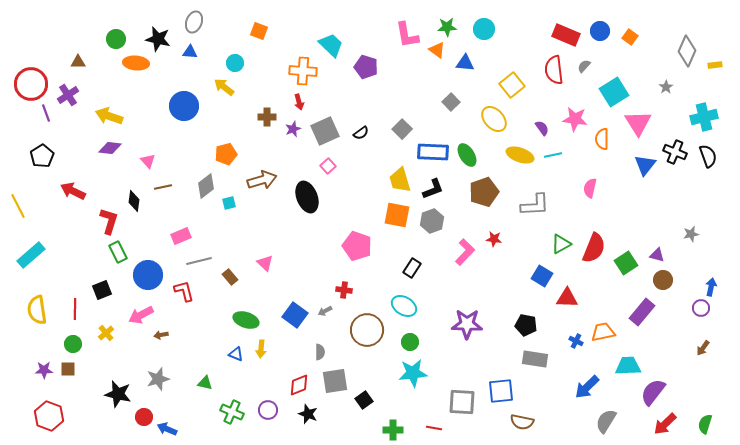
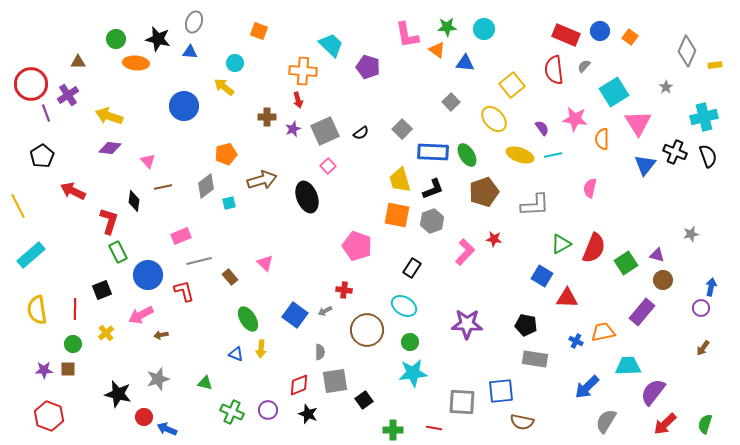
purple pentagon at (366, 67): moved 2 px right
red arrow at (299, 102): moved 1 px left, 2 px up
green ellipse at (246, 320): moved 2 px right, 1 px up; rotated 40 degrees clockwise
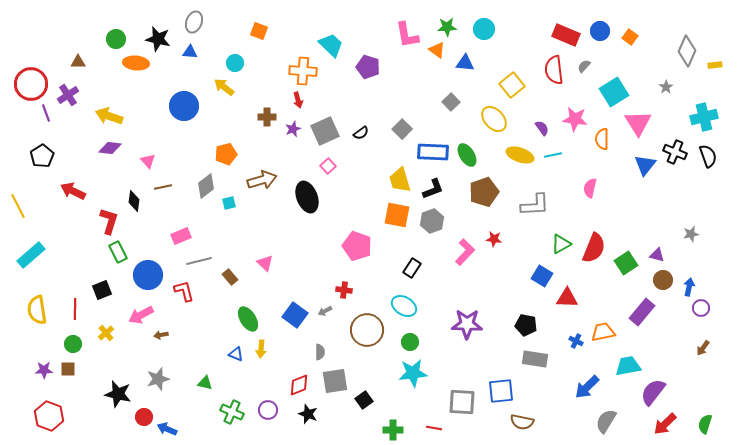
blue arrow at (711, 287): moved 22 px left
cyan trapezoid at (628, 366): rotated 8 degrees counterclockwise
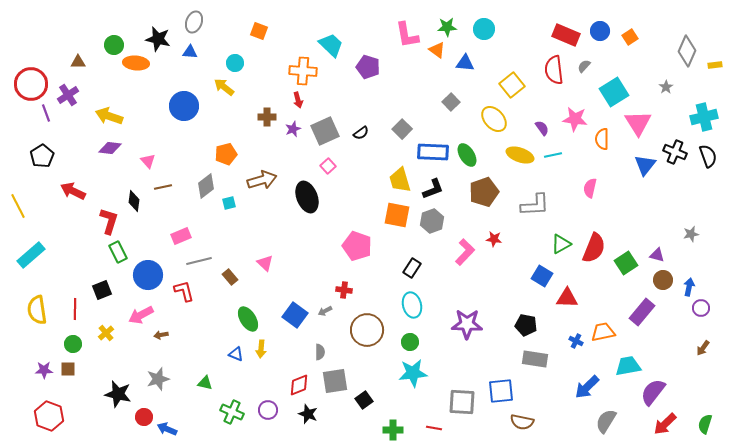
orange square at (630, 37): rotated 21 degrees clockwise
green circle at (116, 39): moved 2 px left, 6 px down
cyan ellipse at (404, 306): moved 8 px right, 1 px up; rotated 45 degrees clockwise
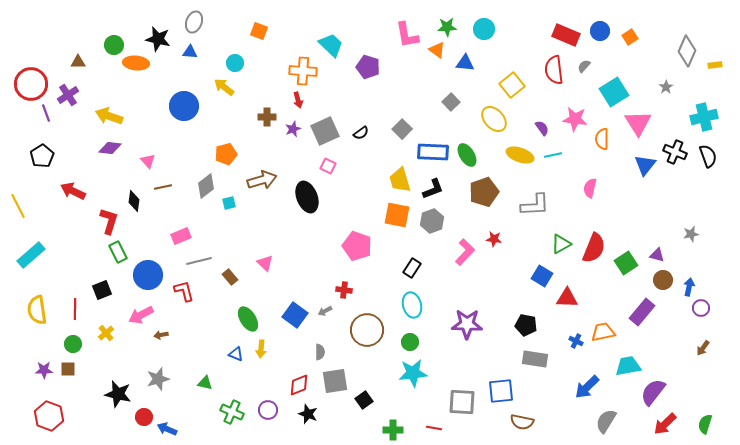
pink square at (328, 166): rotated 21 degrees counterclockwise
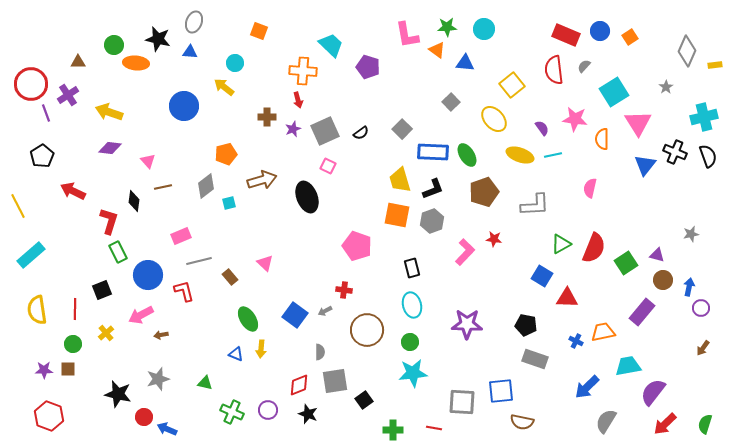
yellow arrow at (109, 116): moved 4 px up
black rectangle at (412, 268): rotated 48 degrees counterclockwise
gray rectangle at (535, 359): rotated 10 degrees clockwise
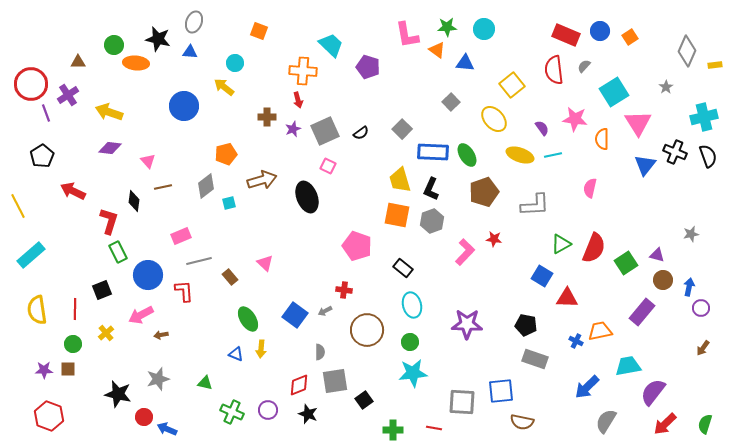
black L-shape at (433, 189): moved 2 px left; rotated 135 degrees clockwise
black rectangle at (412, 268): moved 9 px left; rotated 36 degrees counterclockwise
red L-shape at (184, 291): rotated 10 degrees clockwise
orange trapezoid at (603, 332): moved 3 px left, 1 px up
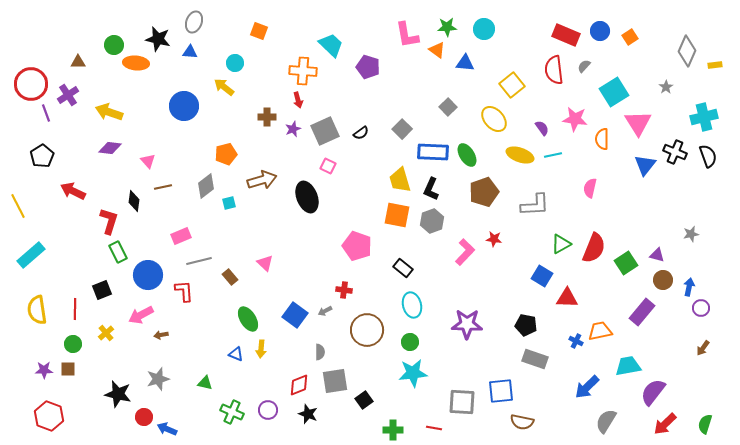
gray square at (451, 102): moved 3 px left, 5 px down
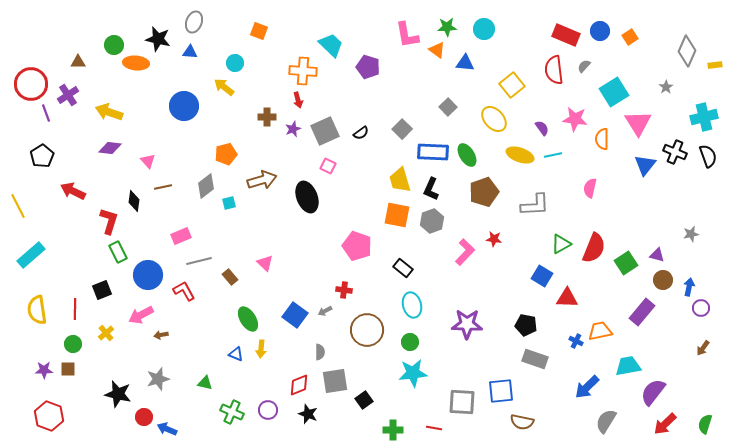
red L-shape at (184, 291): rotated 25 degrees counterclockwise
